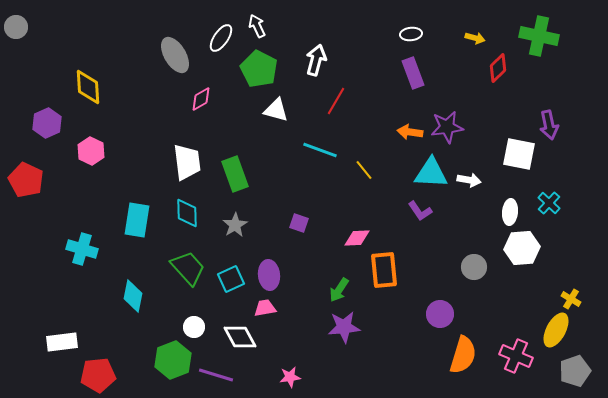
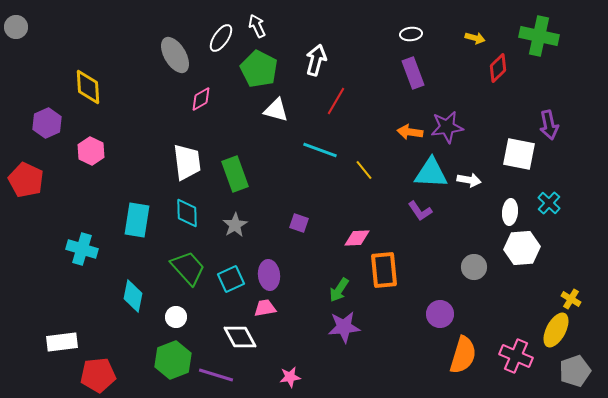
white circle at (194, 327): moved 18 px left, 10 px up
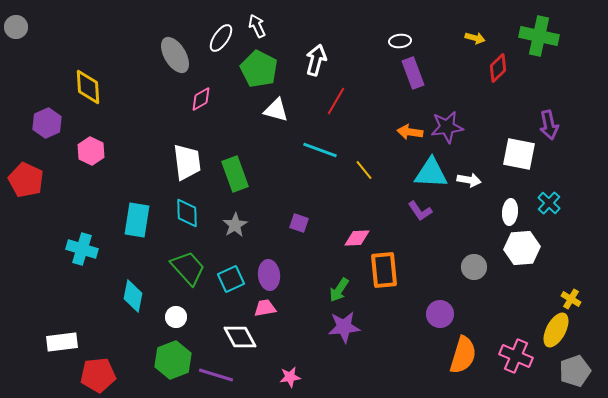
white ellipse at (411, 34): moved 11 px left, 7 px down
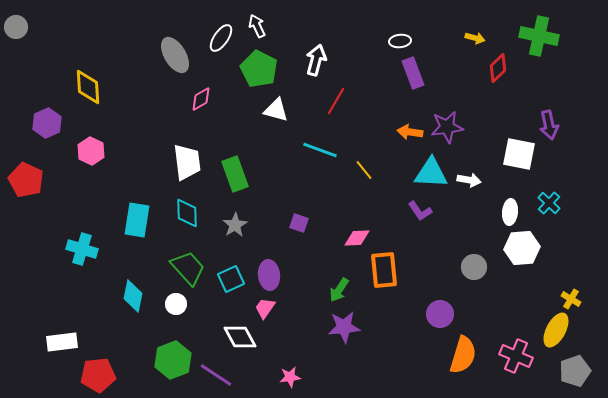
pink trapezoid at (265, 308): rotated 45 degrees counterclockwise
white circle at (176, 317): moved 13 px up
purple line at (216, 375): rotated 16 degrees clockwise
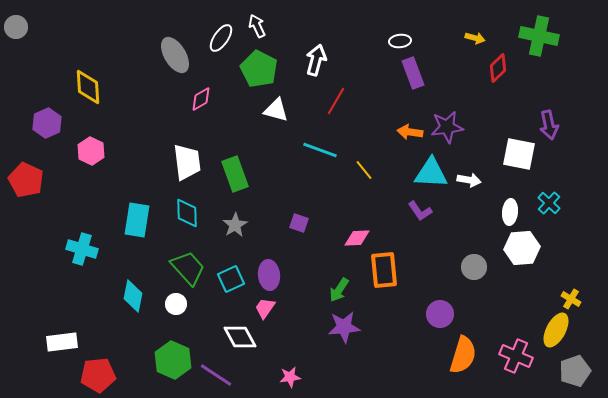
green hexagon at (173, 360): rotated 15 degrees counterclockwise
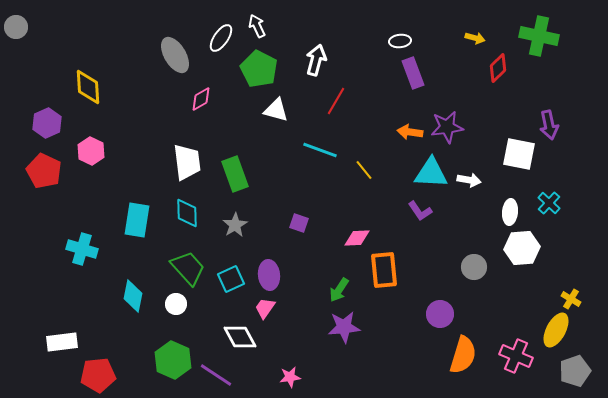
red pentagon at (26, 180): moved 18 px right, 9 px up
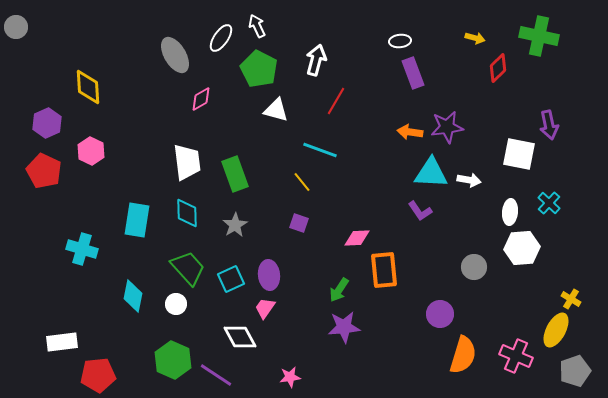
yellow line at (364, 170): moved 62 px left, 12 px down
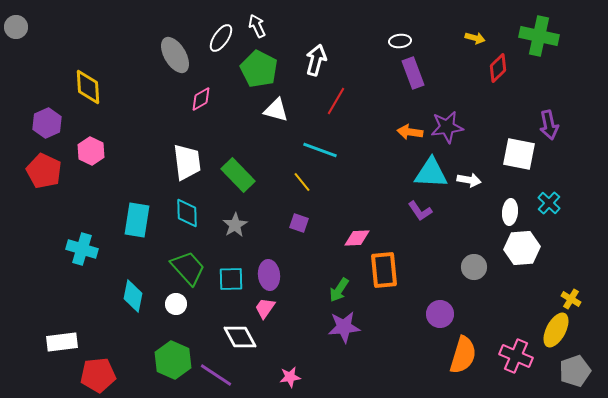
green rectangle at (235, 174): moved 3 px right, 1 px down; rotated 24 degrees counterclockwise
cyan square at (231, 279): rotated 24 degrees clockwise
